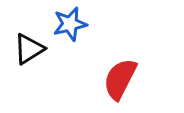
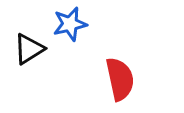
red semicircle: rotated 141 degrees clockwise
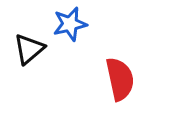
black triangle: rotated 8 degrees counterclockwise
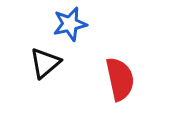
black triangle: moved 16 px right, 14 px down
